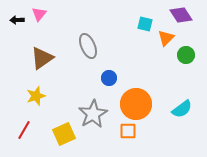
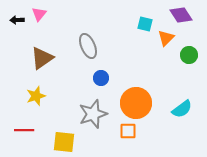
green circle: moved 3 px right
blue circle: moved 8 px left
orange circle: moved 1 px up
gray star: rotated 12 degrees clockwise
red line: rotated 60 degrees clockwise
yellow square: moved 8 px down; rotated 30 degrees clockwise
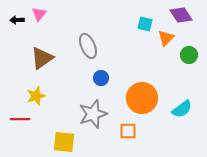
orange circle: moved 6 px right, 5 px up
red line: moved 4 px left, 11 px up
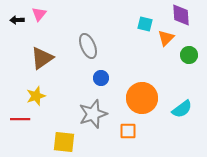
purple diamond: rotated 30 degrees clockwise
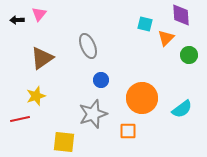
blue circle: moved 2 px down
red line: rotated 12 degrees counterclockwise
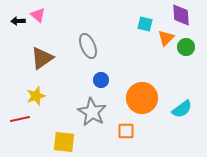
pink triangle: moved 1 px left, 1 px down; rotated 28 degrees counterclockwise
black arrow: moved 1 px right, 1 px down
green circle: moved 3 px left, 8 px up
gray star: moved 1 px left, 2 px up; rotated 24 degrees counterclockwise
orange square: moved 2 px left
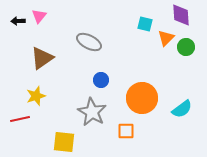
pink triangle: moved 1 px right, 1 px down; rotated 28 degrees clockwise
gray ellipse: moved 1 px right, 4 px up; rotated 40 degrees counterclockwise
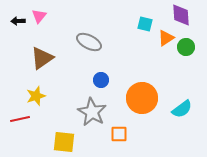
orange triangle: rotated 12 degrees clockwise
orange square: moved 7 px left, 3 px down
